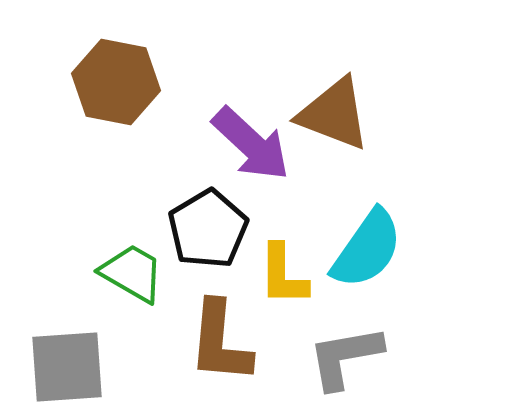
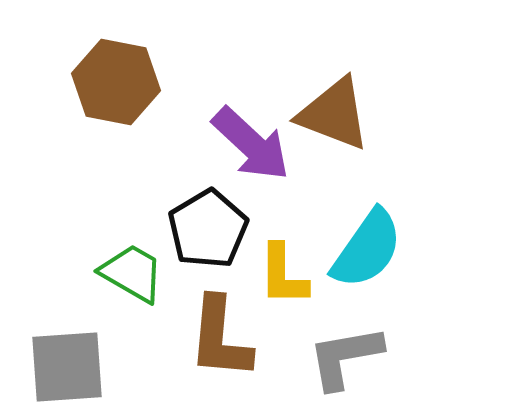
brown L-shape: moved 4 px up
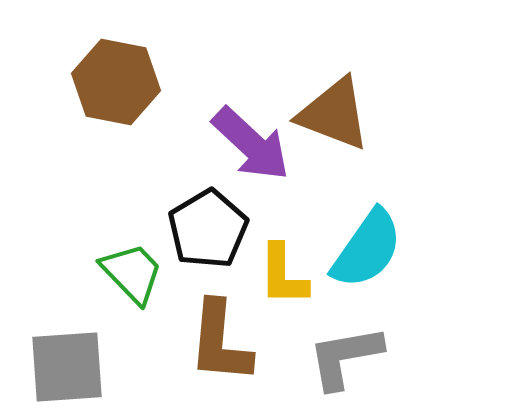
green trapezoid: rotated 16 degrees clockwise
brown L-shape: moved 4 px down
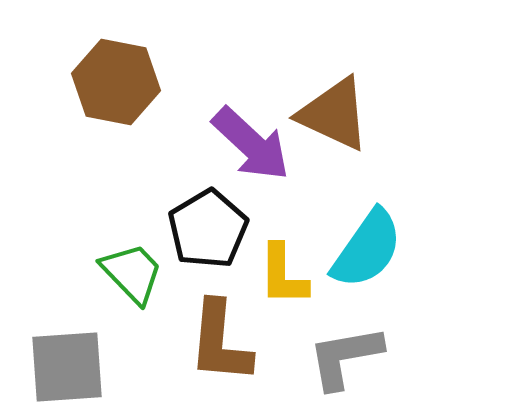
brown triangle: rotated 4 degrees clockwise
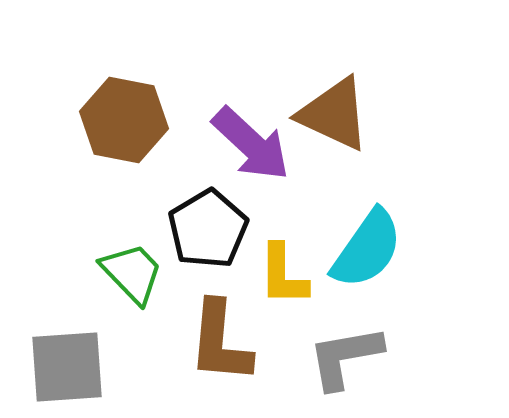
brown hexagon: moved 8 px right, 38 px down
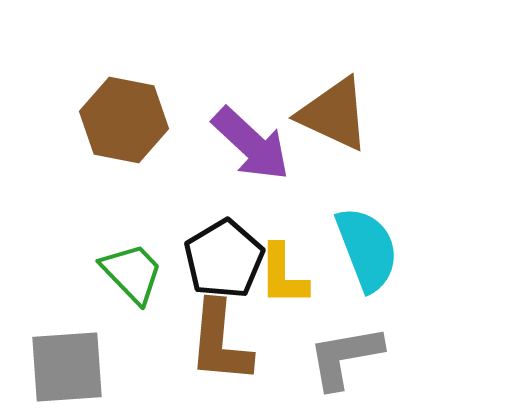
black pentagon: moved 16 px right, 30 px down
cyan semicircle: rotated 56 degrees counterclockwise
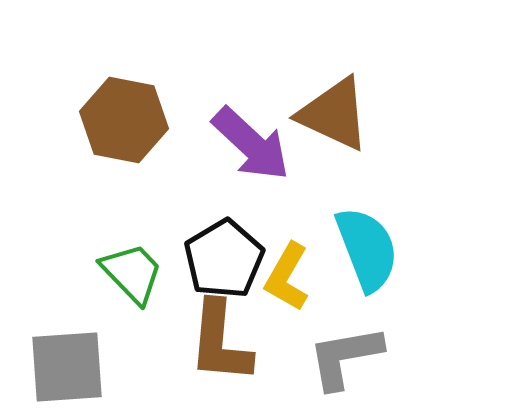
yellow L-shape: moved 4 px right, 2 px down; rotated 30 degrees clockwise
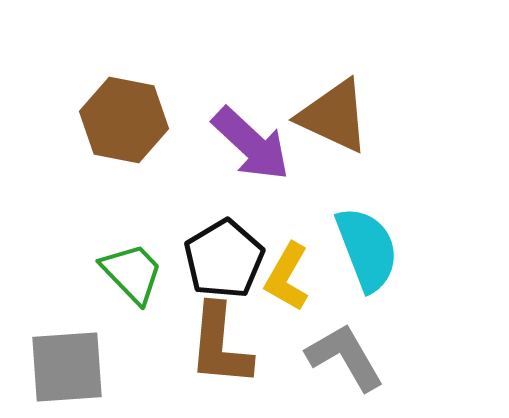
brown triangle: moved 2 px down
brown L-shape: moved 3 px down
gray L-shape: rotated 70 degrees clockwise
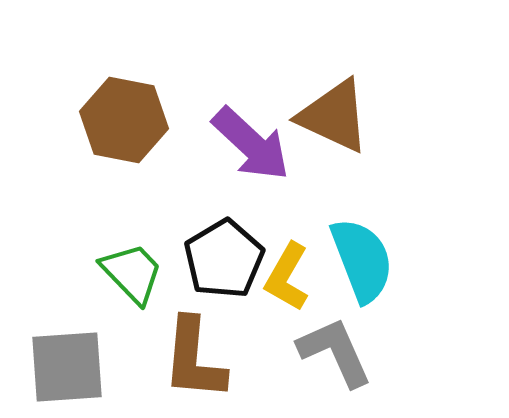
cyan semicircle: moved 5 px left, 11 px down
brown L-shape: moved 26 px left, 14 px down
gray L-shape: moved 10 px left, 5 px up; rotated 6 degrees clockwise
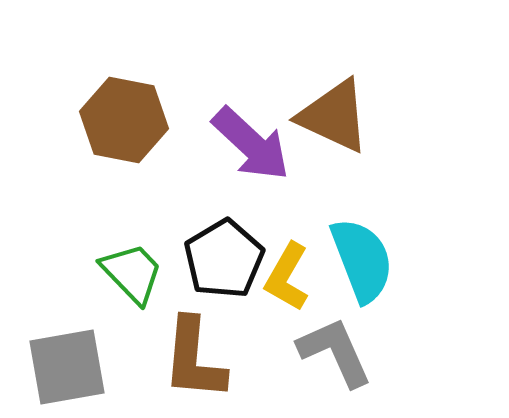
gray square: rotated 6 degrees counterclockwise
